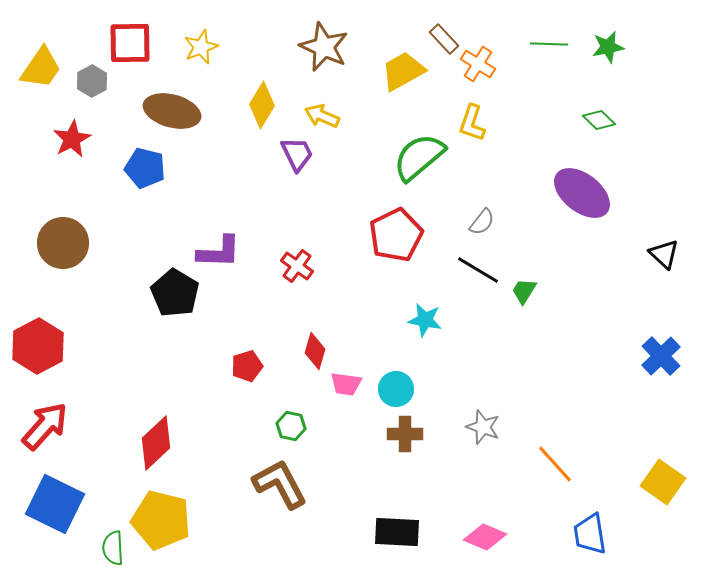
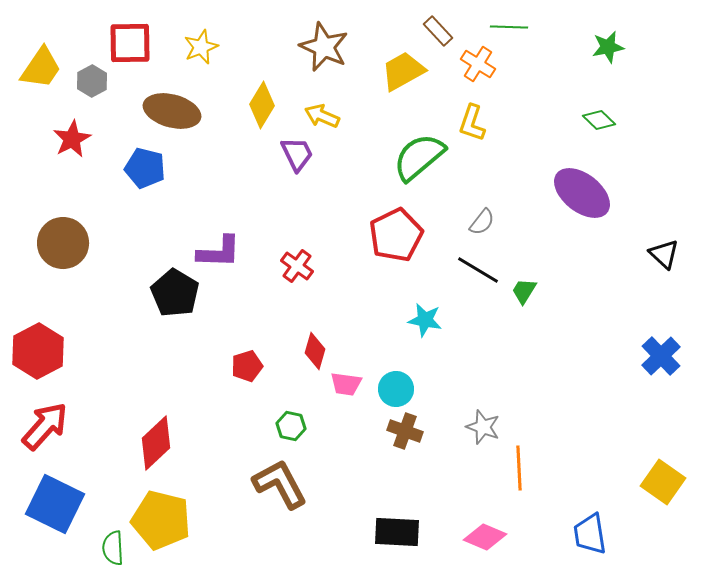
brown rectangle at (444, 39): moved 6 px left, 8 px up
green line at (549, 44): moved 40 px left, 17 px up
red hexagon at (38, 346): moved 5 px down
brown cross at (405, 434): moved 3 px up; rotated 20 degrees clockwise
orange line at (555, 464): moved 36 px left, 4 px down; rotated 39 degrees clockwise
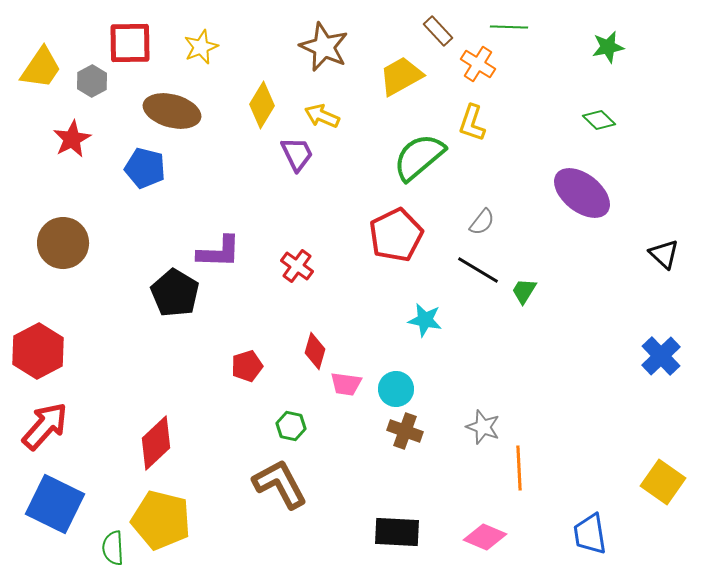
yellow trapezoid at (403, 71): moved 2 px left, 5 px down
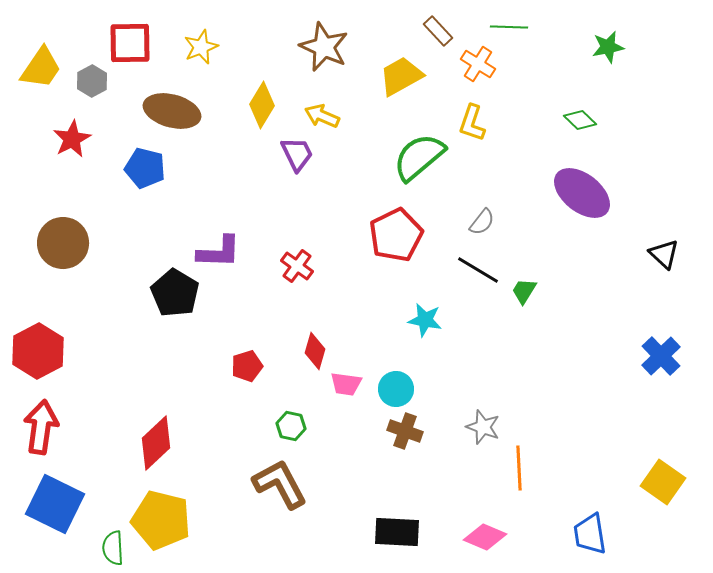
green diamond at (599, 120): moved 19 px left
red arrow at (45, 426): moved 4 px left, 1 px down; rotated 34 degrees counterclockwise
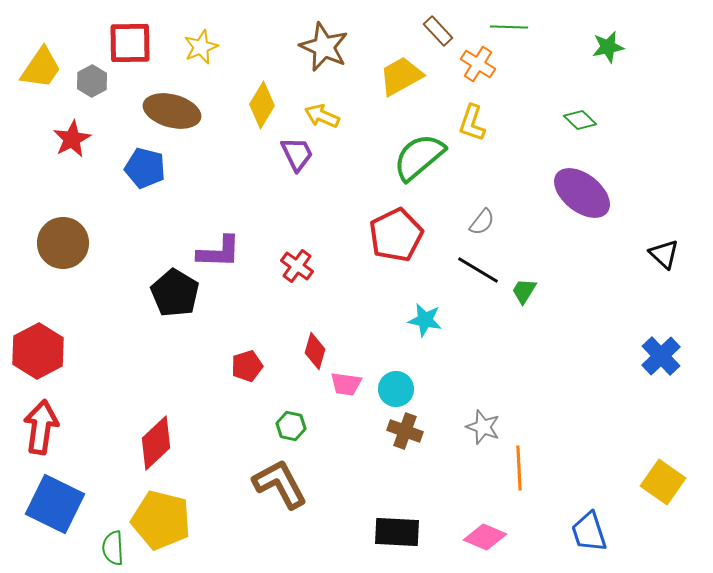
blue trapezoid at (590, 534): moved 1 px left, 2 px up; rotated 9 degrees counterclockwise
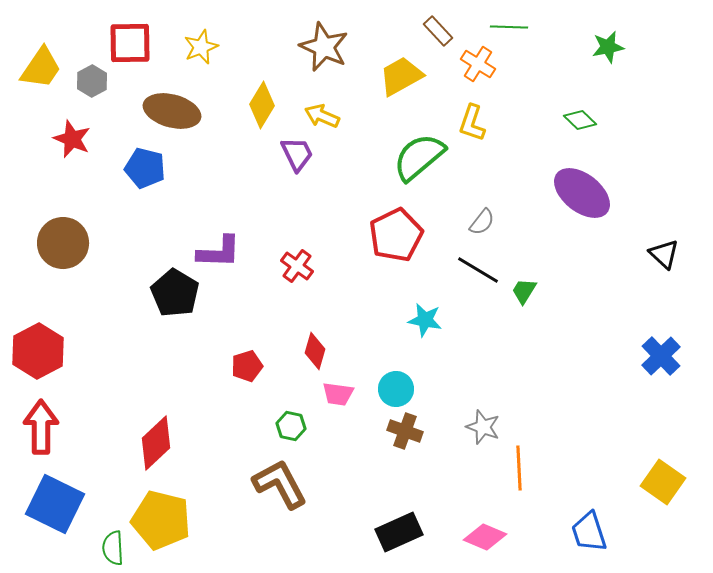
red star at (72, 139): rotated 21 degrees counterclockwise
pink trapezoid at (346, 384): moved 8 px left, 10 px down
red arrow at (41, 427): rotated 8 degrees counterclockwise
black rectangle at (397, 532): moved 2 px right; rotated 27 degrees counterclockwise
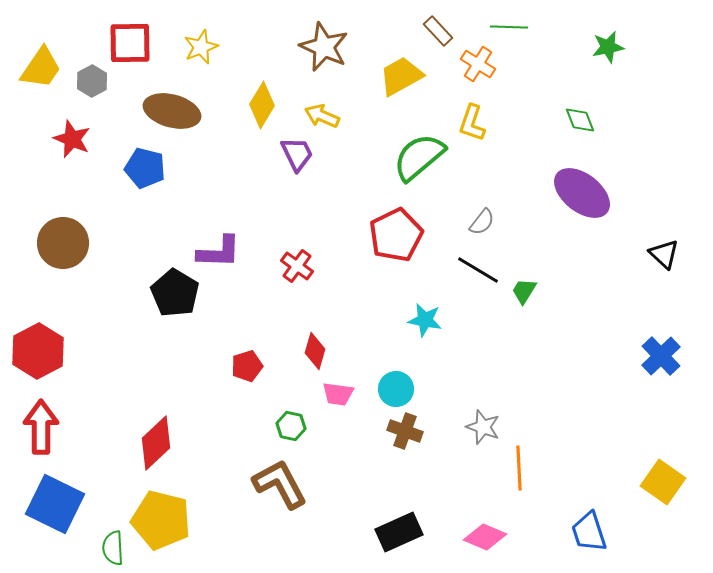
green diamond at (580, 120): rotated 24 degrees clockwise
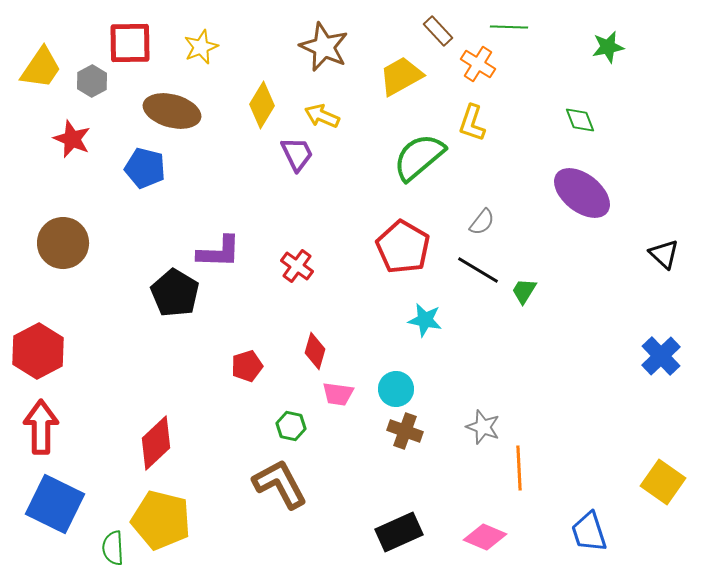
red pentagon at (396, 235): moved 7 px right, 12 px down; rotated 16 degrees counterclockwise
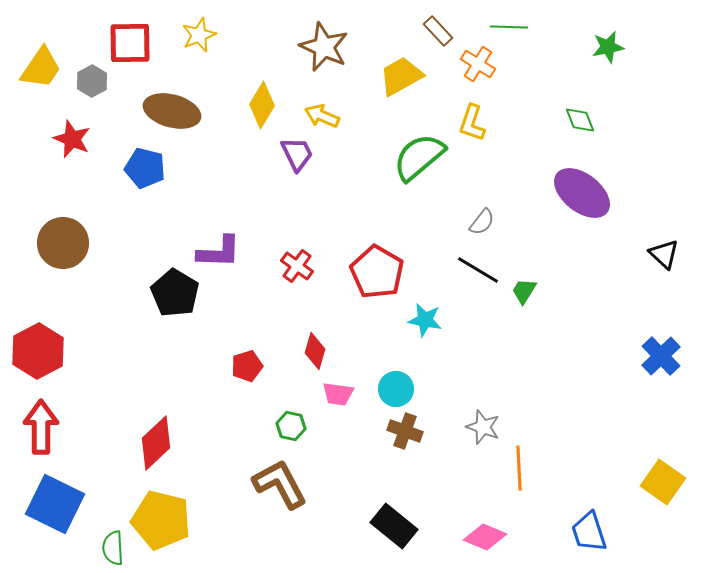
yellow star at (201, 47): moved 2 px left, 12 px up
red pentagon at (403, 247): moved 26 px left, 25 px down
black rectangle at (399, 532): moved 5 px left, 6 px up; rotated 63 degrees clockwise
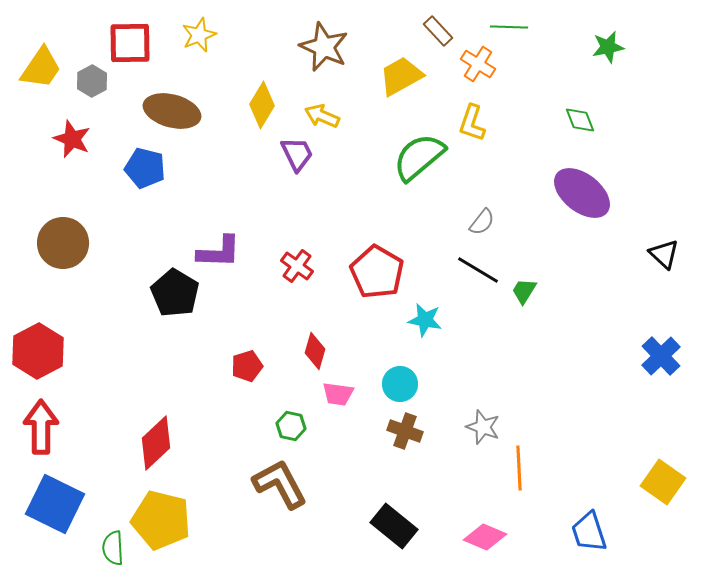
cyan circle at (396, 389): moved 4 px right, 5 px up
